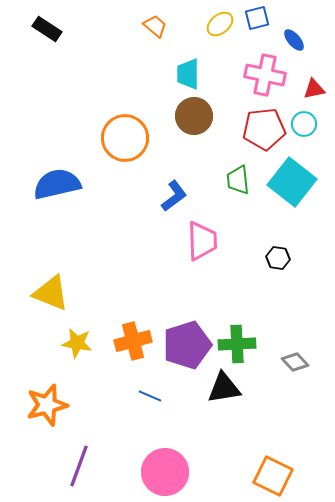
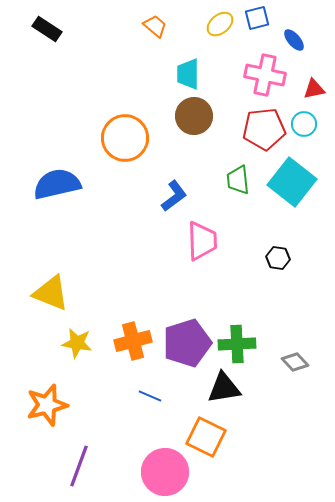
purple pentagon: moved 2 px up
orange square: moved 67 px left, 39 px up
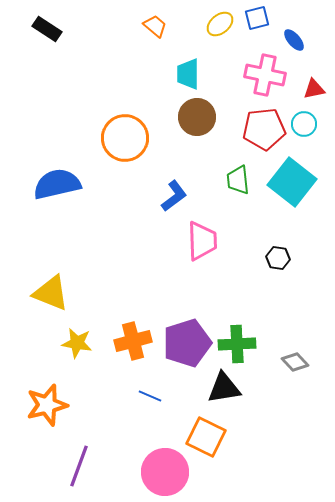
brown circle: moved 3 px right, 1 px down
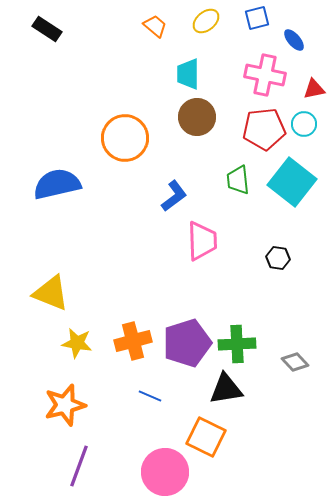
yellow ellipse: moved 14 px left, 3 px up
black triangle: moved 2 px right, 1 px down
orange star: moved 18 px right
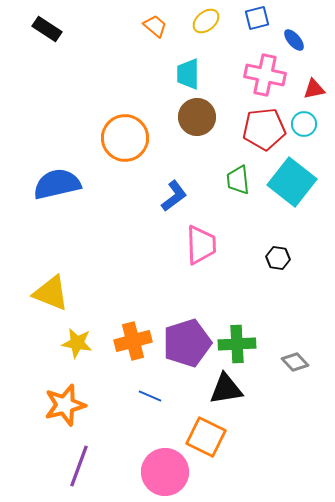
pink trapezoid: moved 1 px left, 4 px down
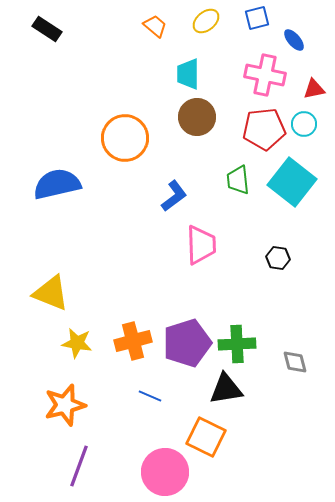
gray diamond: rotated 28 degrees clockwise
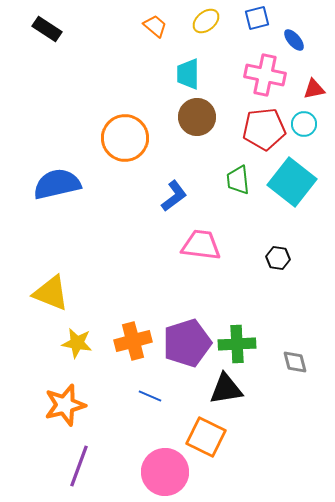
pink trapezoid: rotated 81 degrees counterclockwise
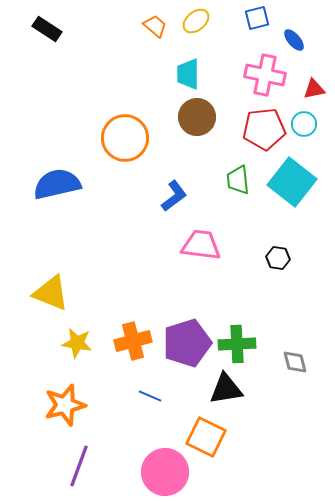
yellow ellipse: moved 10 px left
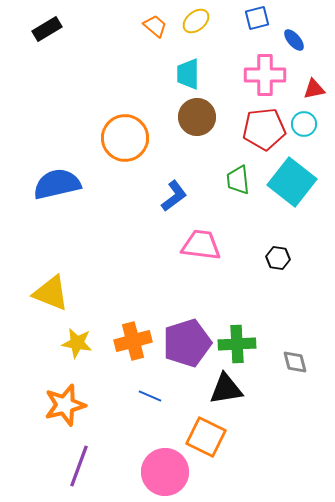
black rectangle: rotated 64 degrees counterclockwise
pink cross: rotated 12 degrees counterclockwise
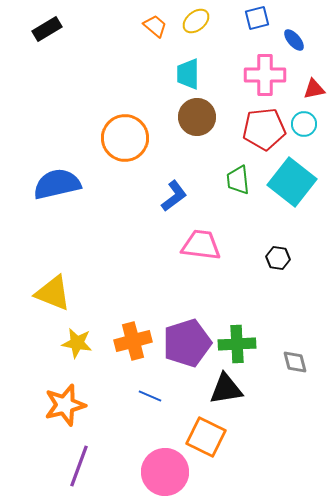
yellow triangle: moved 2 px right
